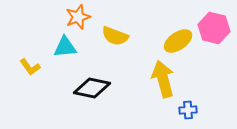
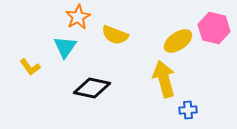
orange star: rotated 10 degrees counterclockwise
yellow semicircle: moved 1 px up
cyan triangle: rotated 50 degrees counterclockwise
yellow arrow: moved 1 px right
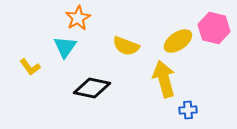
orange star: moved 1 px down
yellow semicircle: moved 11 px right, 11 px down
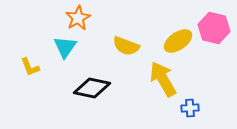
yellow L-shape: rotated 15 degrees clockwise
yellow arrow: moved 1 px left; rotated 15 degrees counterclockwise
blue cross: moved 2 px right, 2 px up
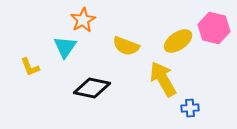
orange star: moved 5 px right, 2 px down
